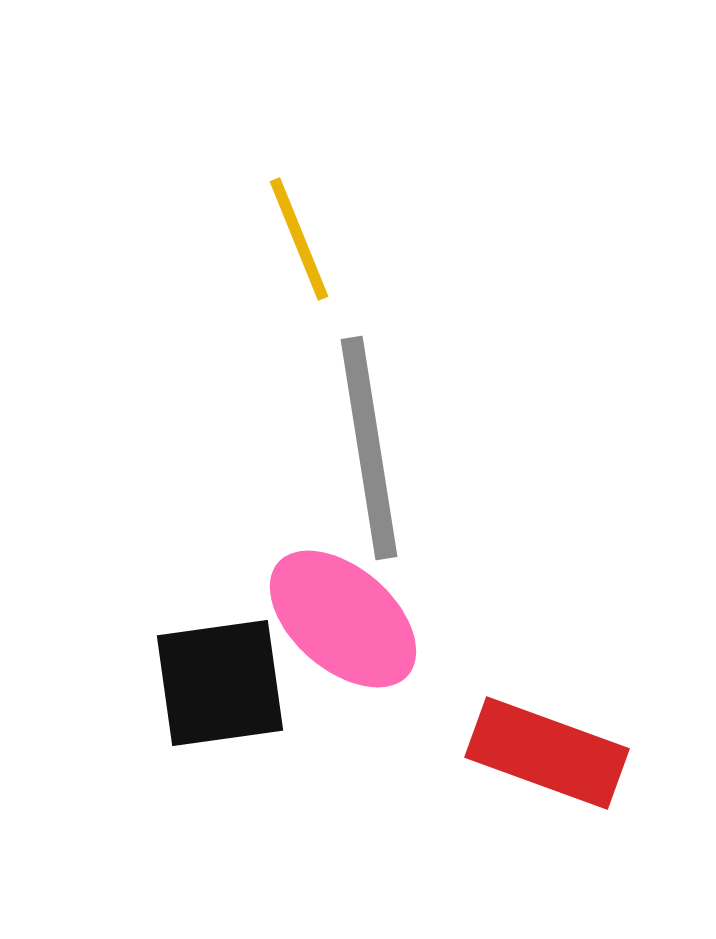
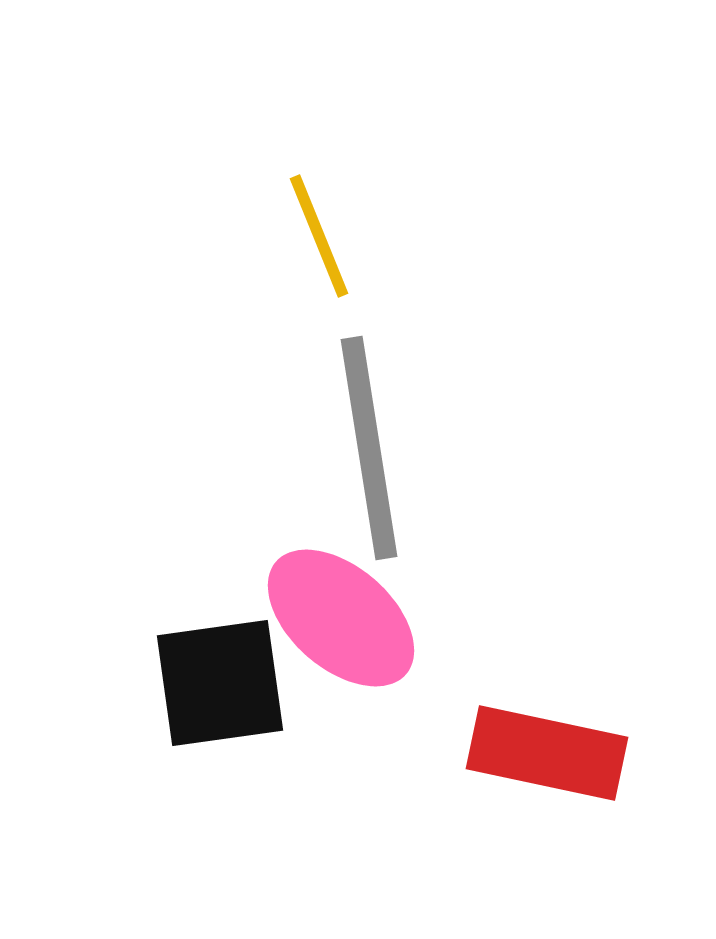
yellow line: moved 20 px right, 3 px up
pink ellipse: moved 2 px left, 1 px up
red rectangle: rotated 8 degrees counterclockwise
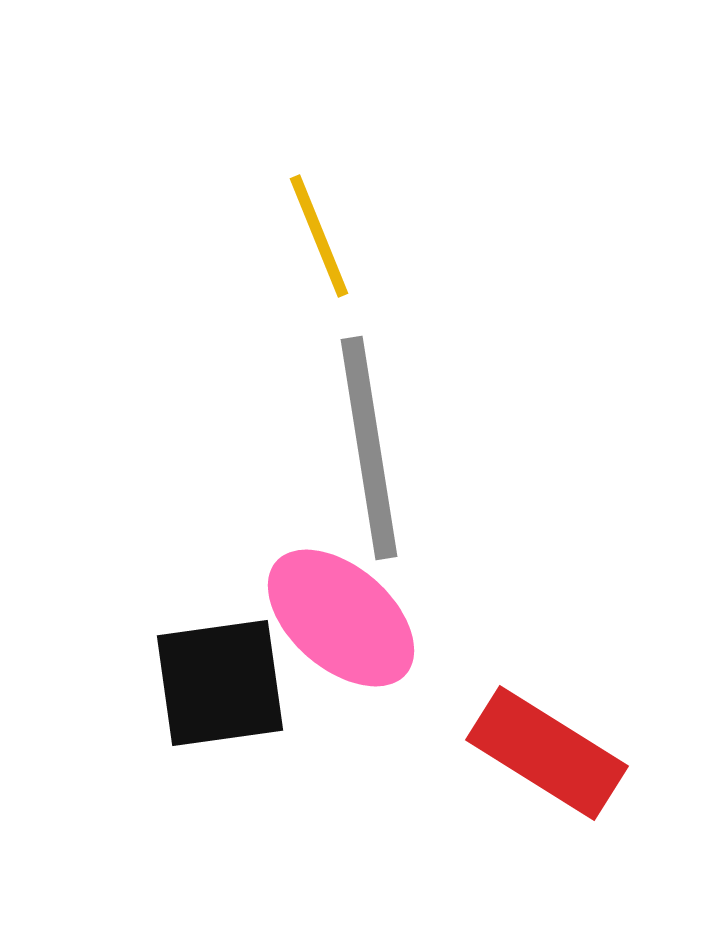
red rectangle: rotated 20 degrees clockwise
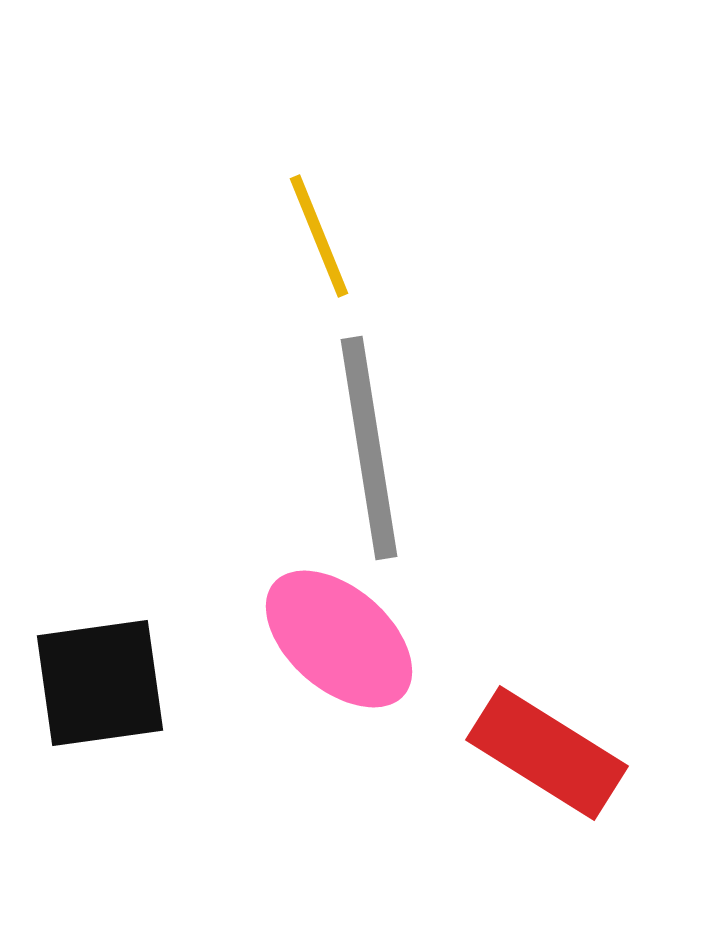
pink ellipse: moved 2 px left, 21 px down
black square: moved 120 px left
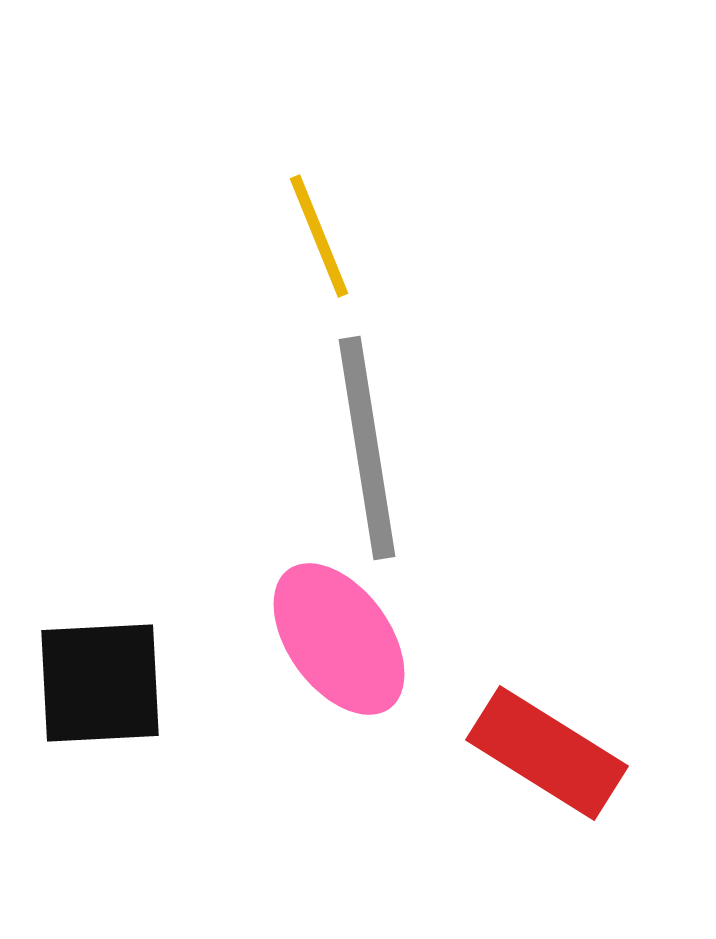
gray line: moved 2 px left
pink ellipse: rotated 13 degrees clockwise
black square: rotated 5 degrees clockwise
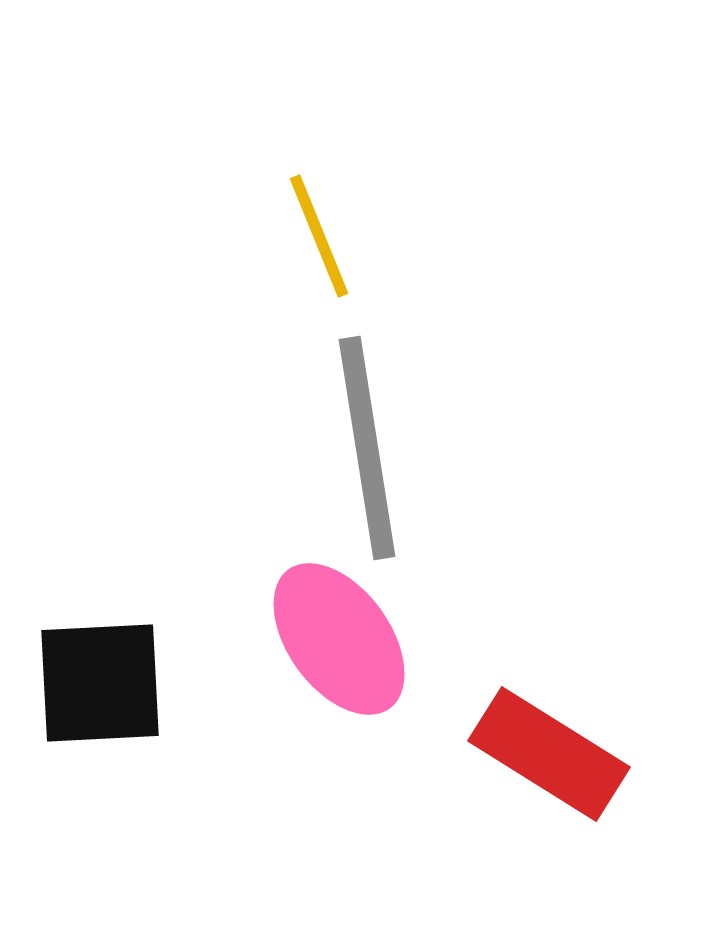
red rectangle: moved 2 px right, 1 px down
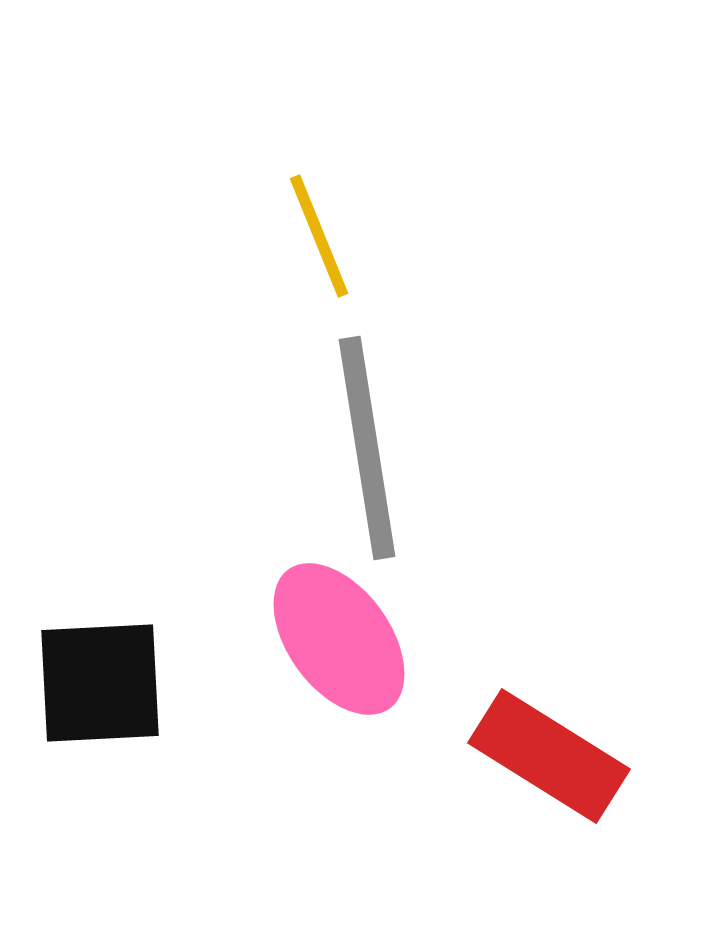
red rectangle: moved 2 px down
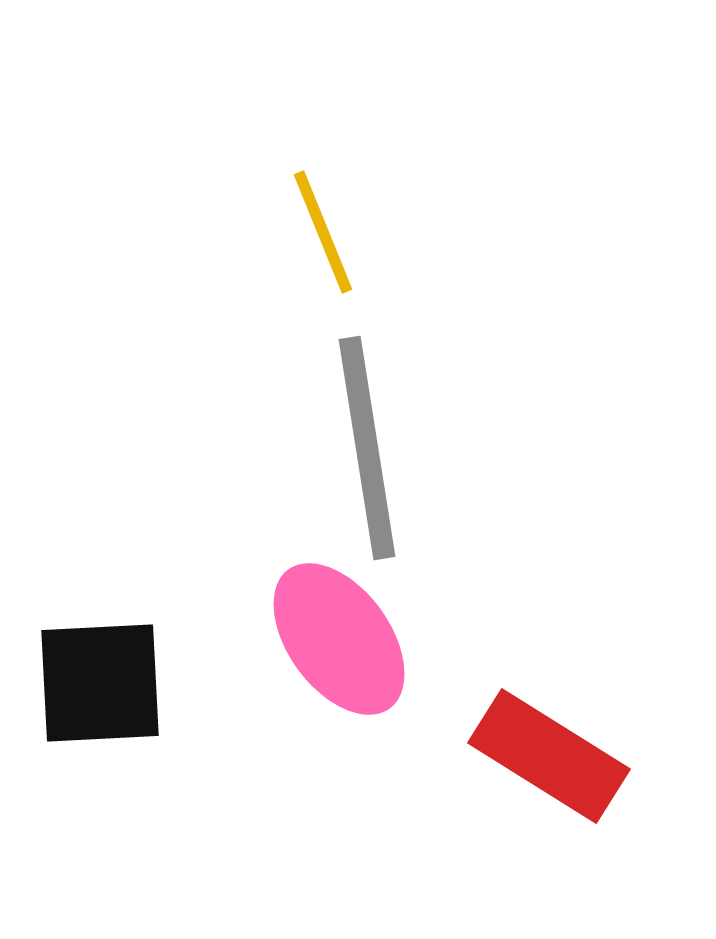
yellow line: moved 4 px right, 4 px up
